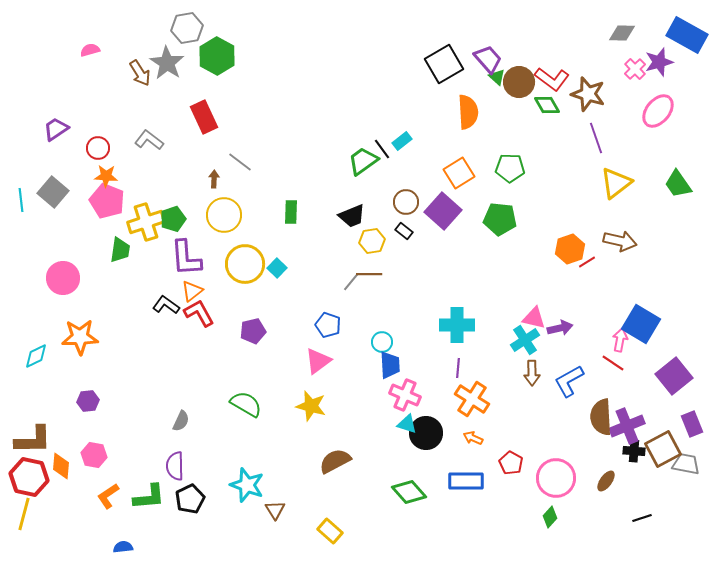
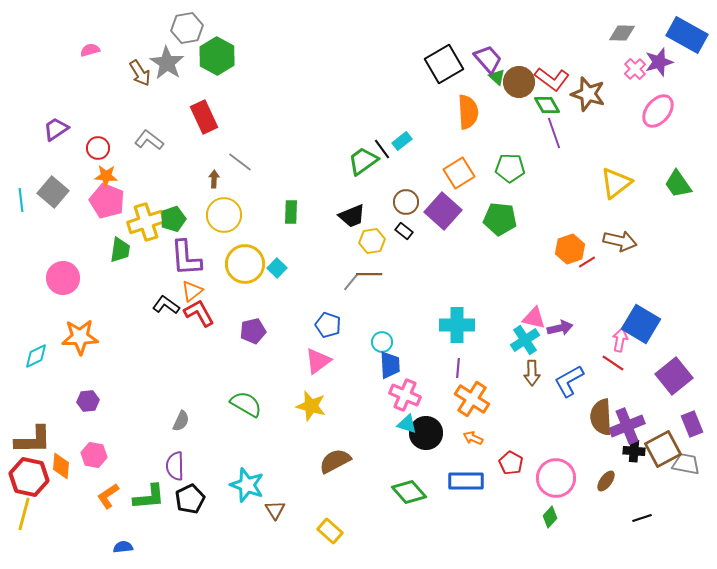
purple line at (596, 138): moved 42 px left, 5 px up
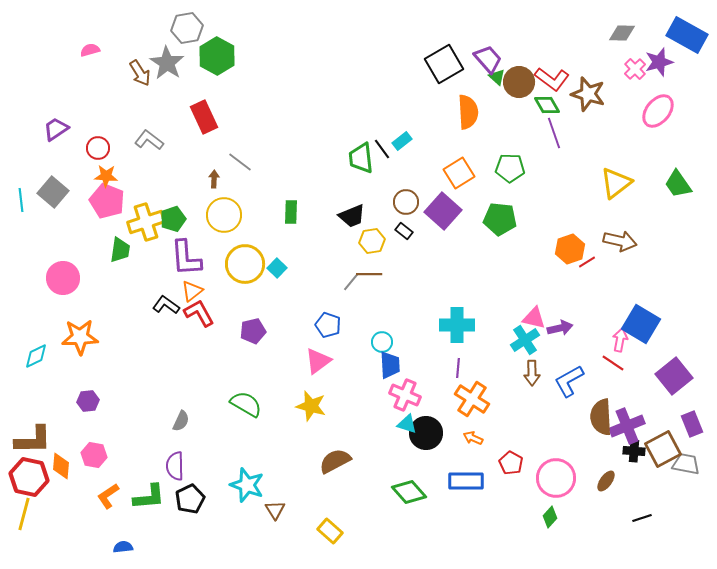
green trapezoid at (363, 161): moved 2 px left, 3 px up; rotated 60 degrees counterclockwise
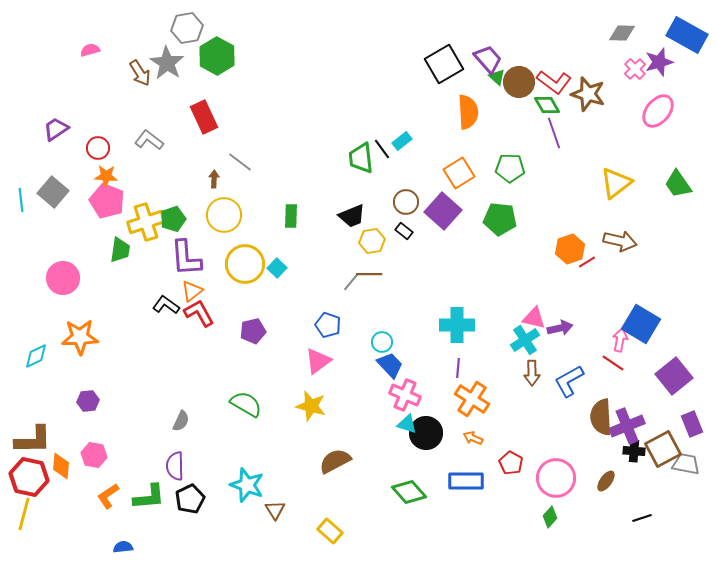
red L-shape at (552, 79): moved 2 px right, 3 px down
green rectangle at (291, 212): moved 4 px down
blue trapezoid at (390, 365): rotated 40 degrees counterclockwise
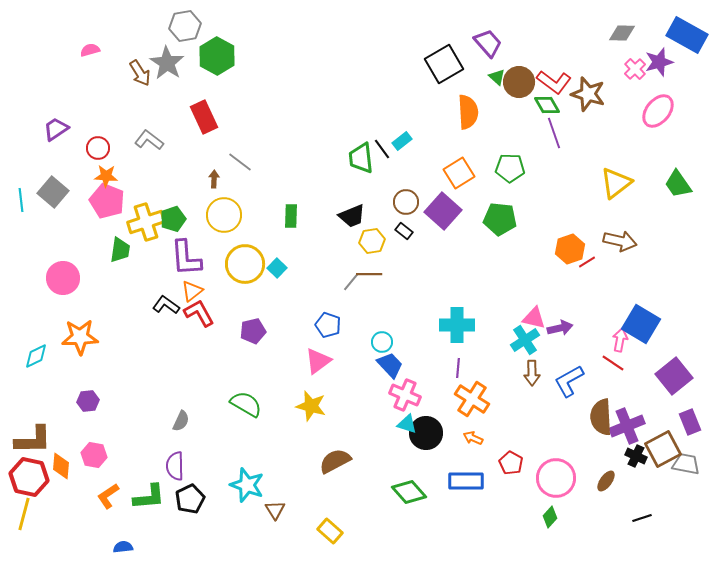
gray hexagon at (187, 28): moved 2 px left, 2 px up
purple trapezoid at (488, 59): moved 16 px up
purple rectangle at (692, 424): moved 2 px left, 2 px up
black cross at (634, 451): moved 2 px right, 5 px down; rotated 20 degrees clockwise
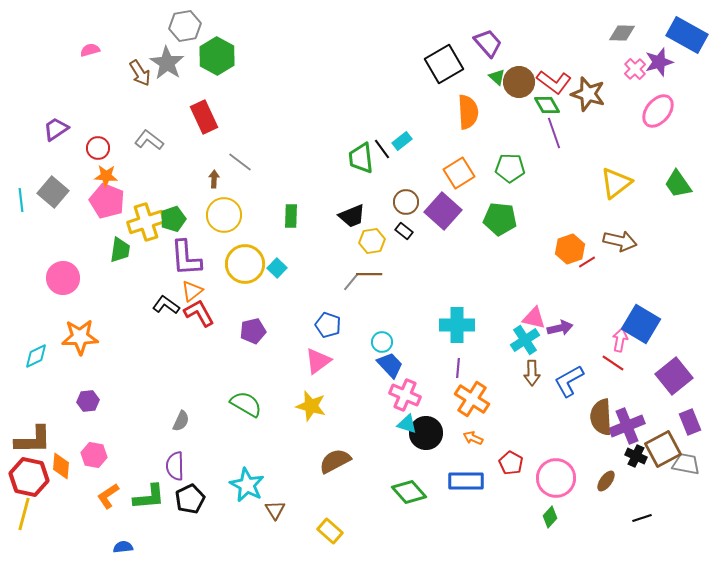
cyan star at (247, 485): rotated 8 degrees clockwise
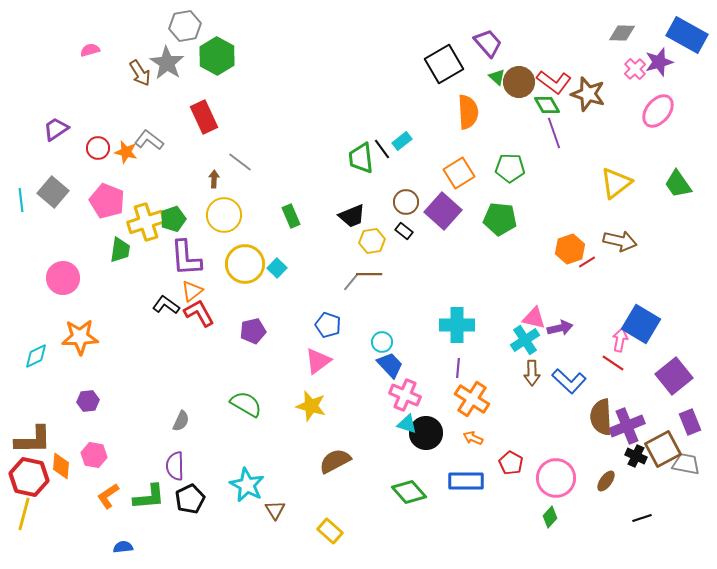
orange star at (106, 176): moved 20 px right, 24 px up; rotated 10 degrees clockwise
green rectangle at (291, 216): rotated 25 degrees counterclockwise
blue L-shape at (569, 381): rotated 108 degrees counterclockwise
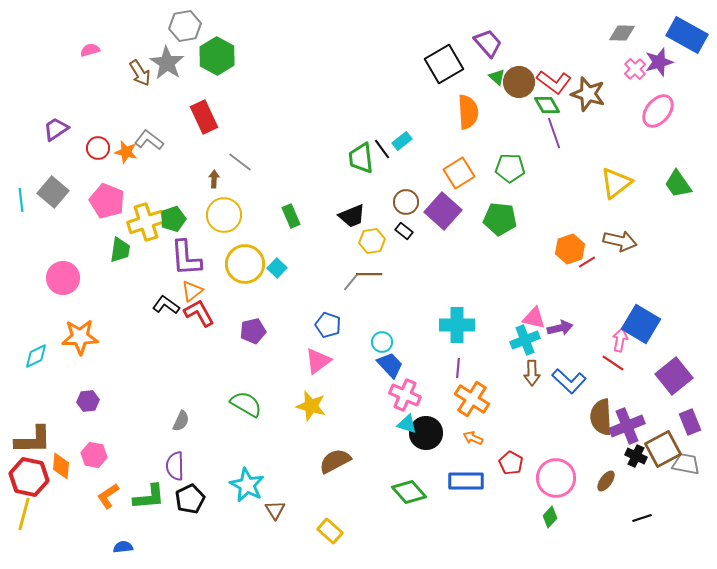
cyan cross at (525, 340): rotated 12 degrees clockwise
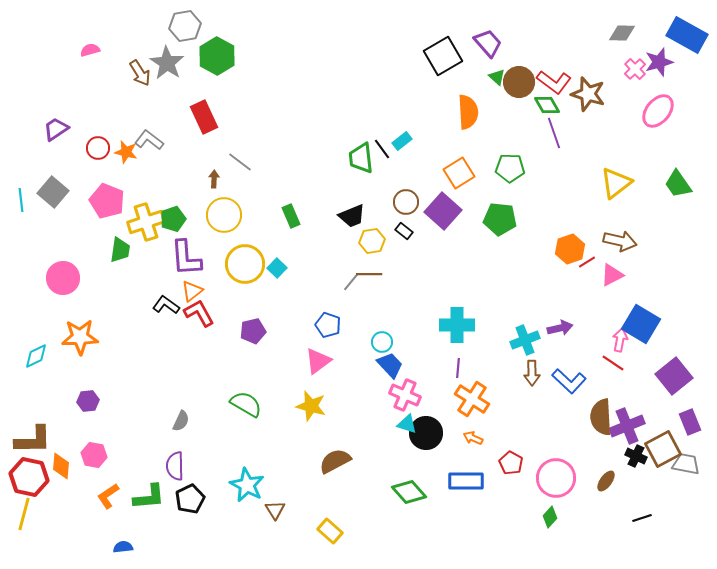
black square at (444, 64): moved 1 px left, 8 px up
pink triangle at (534, 318): moved 78 px right, 43 px up; rotated 40 degrees counterclockwise
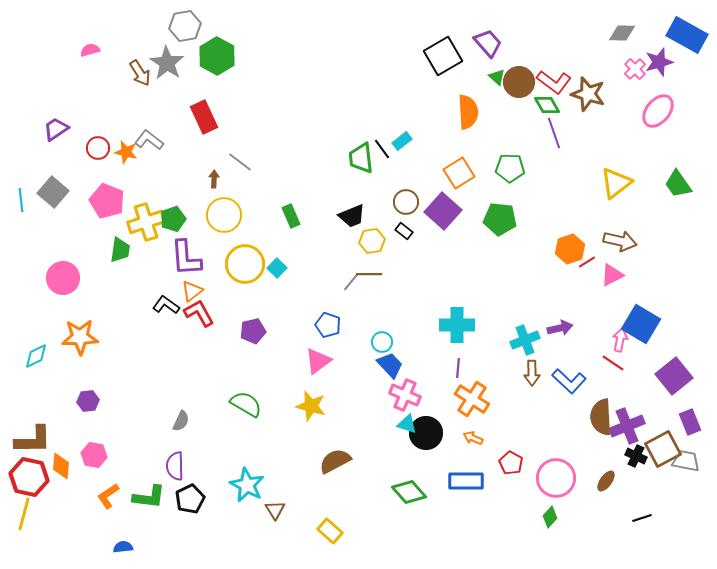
gray trapezoid at (686, 464): moved 3 px up
green L-shape at (149, 497): rotated 12 degrees clockwise
